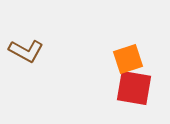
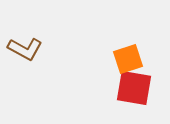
brown L-shape: moved 1 px left, 2 px up
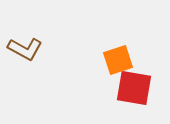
orange square: moved 10 px left, 1 px down
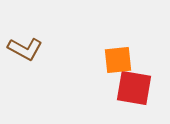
orange square: rotated 12 degrees clockwise
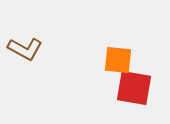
orange square: rotated 12 degrees clockwise
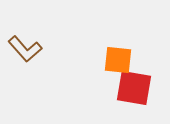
brown L-shape: rotated 20 degrees clockwise
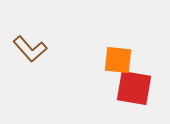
brown L-shape: moved 5 px right
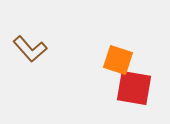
orange square: rotated 12 degrees clockwise
